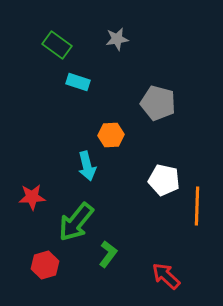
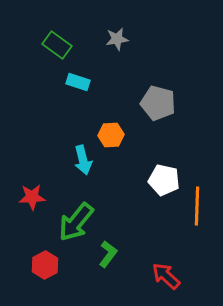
cyan arrow: moved 4 px left, 6 px up
red hexagon: rotated 12 degrees counterclockwise
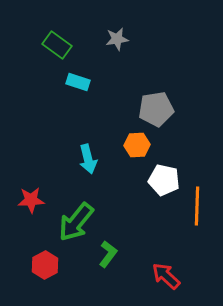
gray pentagon: moved 2 px left, 6 px down; rotated 24 degrees counterclockwise
orange hexagon: moved 26 px right, 10 px down
cyan arrow: moved 5 px right, 1 px up
red star: moved 1 px left, 3 px down
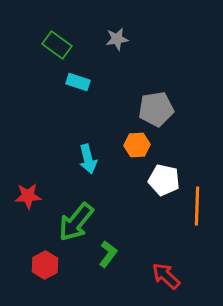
red star: moved 3 px left, 4 px up
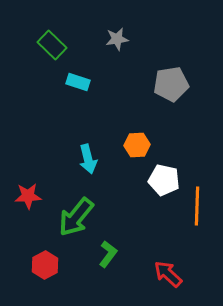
green rectangle: moved 5 px left; rotated 8 degrees clockwise
gray pentagon: moved 15 px right, 25 px up
green arrow: moved 5 px up
red arrow: moved 2 px right, 2 px up
